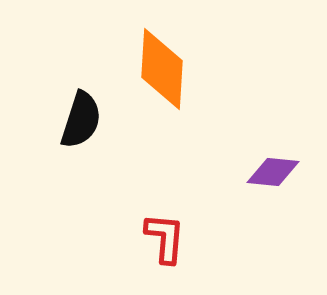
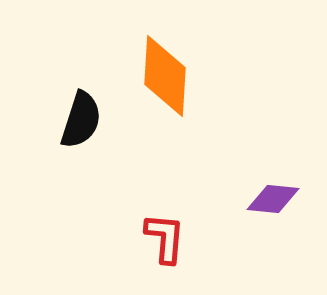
orange diamond: moved 3 px right, 7 px down
purple diamond: moved 27 px down
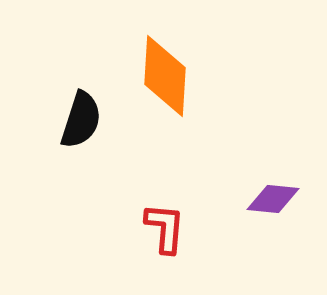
red L-shape: moved 10 px up
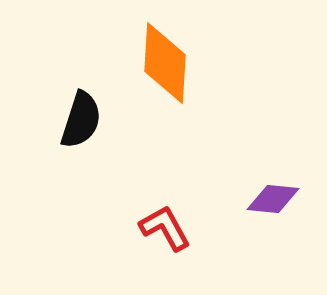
orange diamond: moved 13 px up
red L-shape: rotated 34 degrees counterclockwise
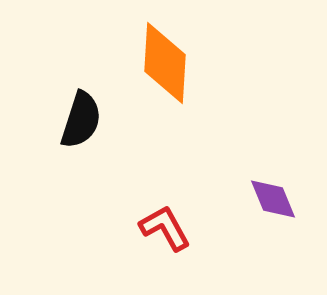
purple diamond: rotated 62 degrees clockwise
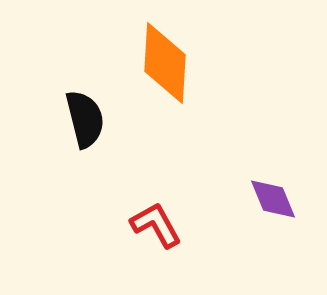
black semicircle: moved 4 px right, 1 px up; rotated 32 degrees counterclockwise
red L-shape: moved 9 px left, 3 px up
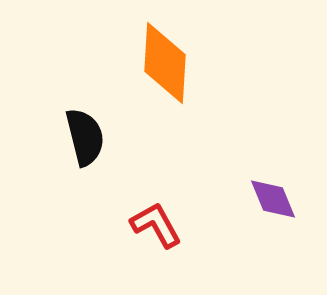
black semicircle: moved 18 px down
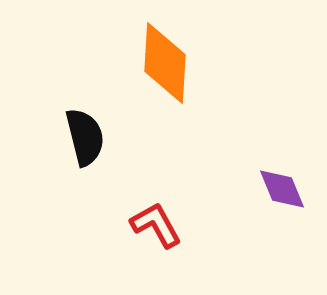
purple diamond: moved 9 px right, 10 px up
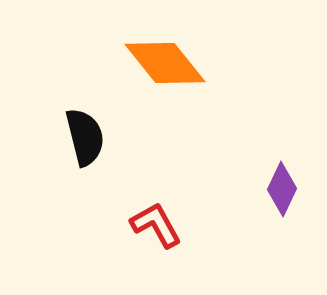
orange diamond: rotated 42 degrees counterclockwise
purple diamond: rotated 48 degrees clockwise
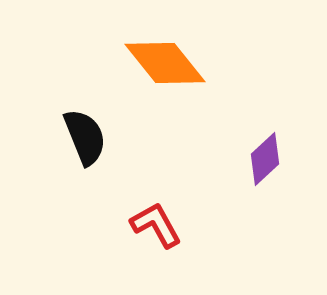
black semicircle: rotated 8 degrees counterclockwise
purple diamond: moved 17 px left, 30 px up; rotated 22 degrees clockwise
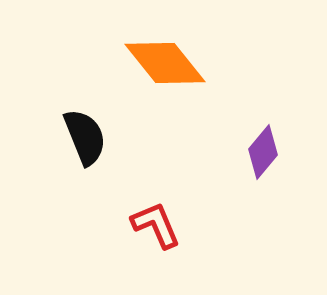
purple diamond: moved 2 px left, 7 px up; rotated 8 degrees counterclockwise
red L-shape: rotated 6 degrees clockwise
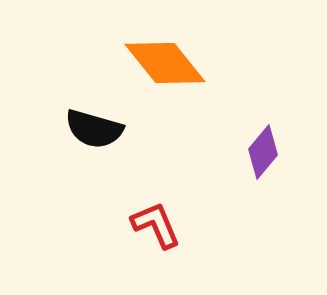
black semicircle: moved 9 px right, 8 px up; rotated 128 degrees clockwise
